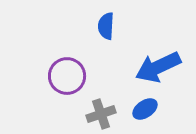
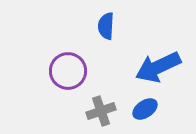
purple circle: moved 1 px right, 5 px up
gray cross: moved 3 px up
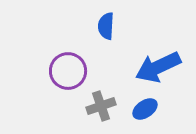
gray cross: moved 5 px up
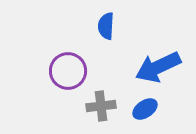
gray cross: rotated 12 degrees clockwise
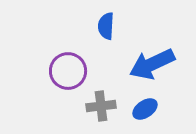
blue arrow: moved 6 px left, 3 px up
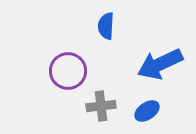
blue arrow: moved 8 px right
blue ellipse: moved 2 px right, 2 px down
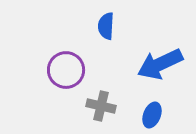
purple circle: moved 2 px left, 1 px up
gray cross: rotated 20 degrees clockwise
blue ellipse: moved 5 px right, 4 px down; rotated 35 degrees counterclockwise
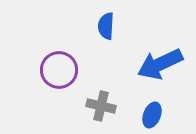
purple circle: moved 7 px left
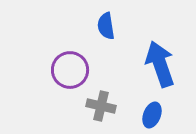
blue semicircle: rotated 12 degrees counterclockwise
blue arrow: rotated 96 degrees clockwise
purple circle: moved 11 px right
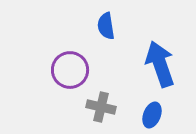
gray cross: moved 1 px down
